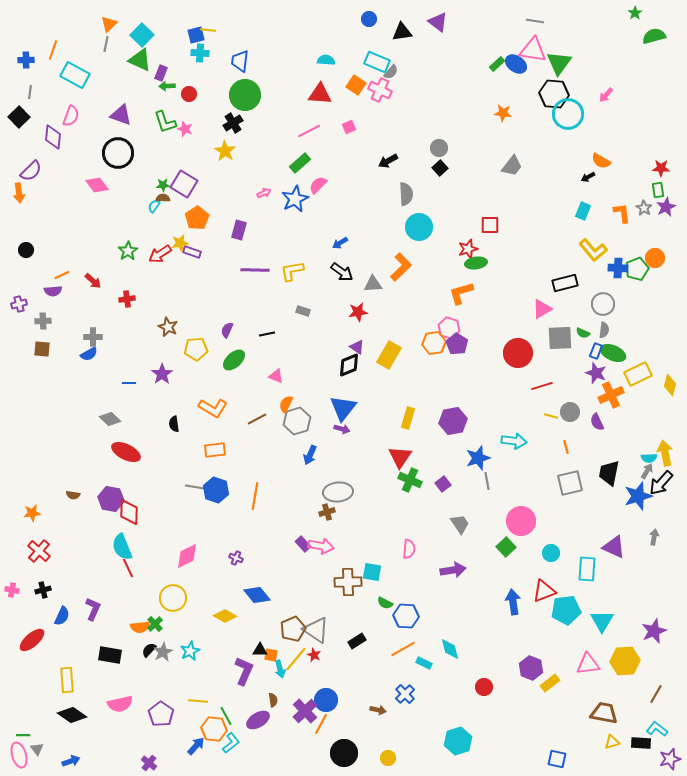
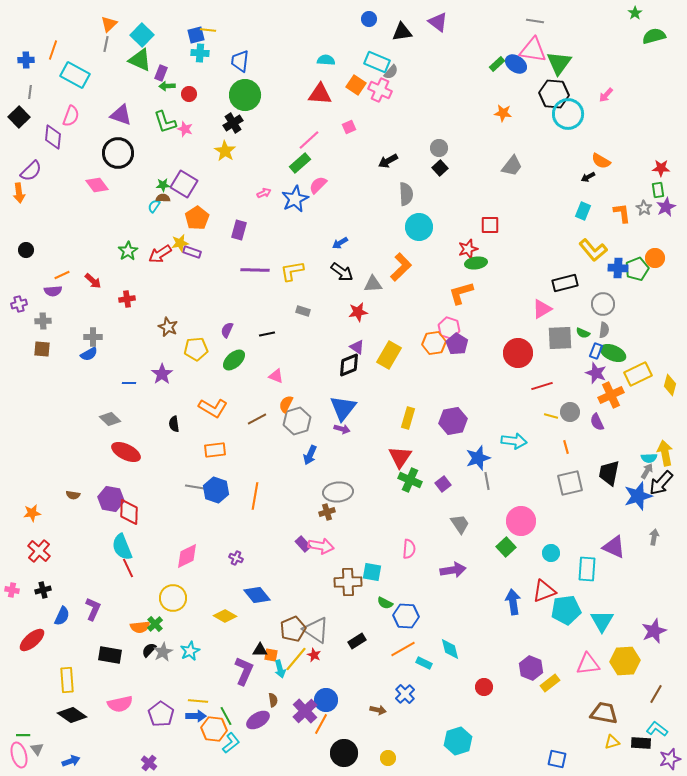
pink line at (309, 131): moved 9 px down; rotated 15 degrees counterclockwise
blue arrow at (196, 746): moved 30 px up; rotated 48 degrees clockwise
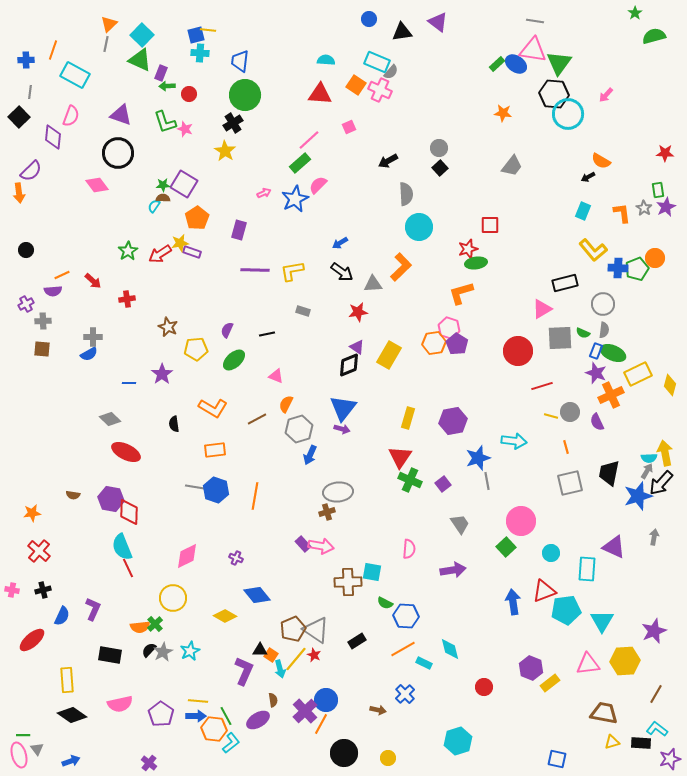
red star at (661, 168): moved 4 px right, 15 px up
purple cross at (19, 304): moved 7 px right; rotated 14 degrees counterclockwise
red circle at (518, 353): moved 2 px up
gray hexagon at (297, 421): moved 2 px right, 8 px down
orange square at (271, 655): rotated 24 degrees clockwise
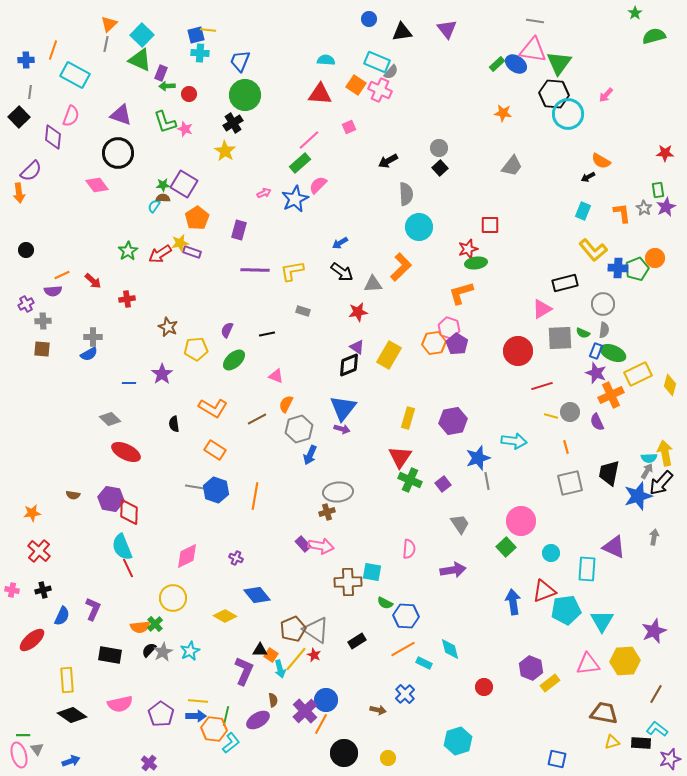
purple triangle at (438, 22): moved 9 px right, 7 px down; rotated 15 degrees clockwise
blue trapezoid at (240, 61): rotated 15 degrees clockwise
orange rectangle at (215, 450): rotated 40 degrees clockwise
green line at (226, 716): rotated 42 degrees clockwise
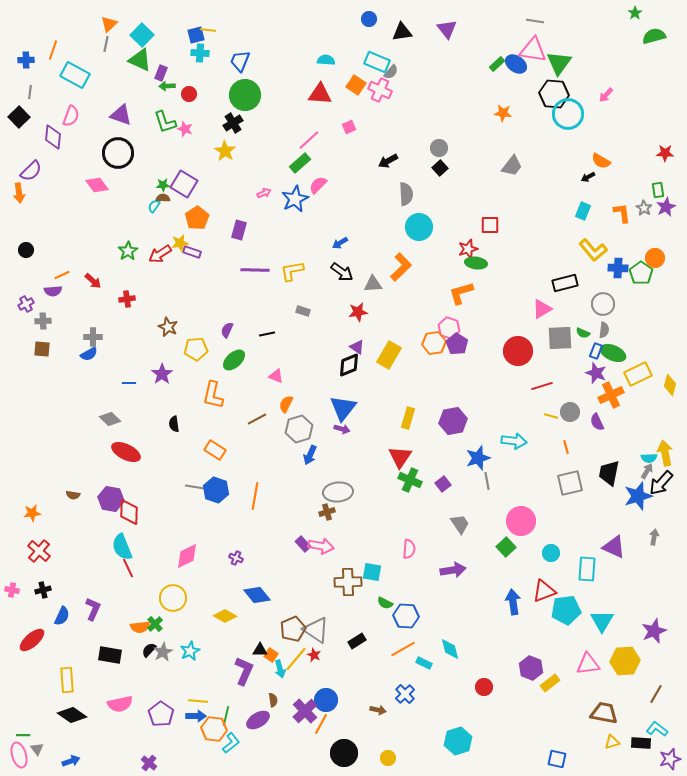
green ellipse at (476, 263): rotated 15 degrees clockwise
green pentagon at (637, 269): moved 4 px right, 4 px down; rotated 15 degrees counterclockwise
orange L-shape at (213, 408): moved 13 px up; rotated 72 degrees clockwise
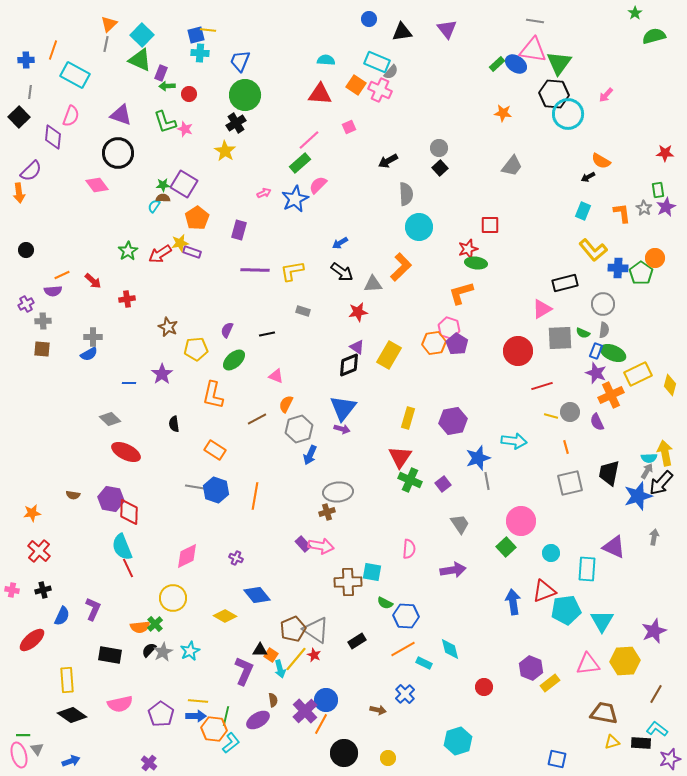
black cross at (233, 123): moved 3 px right
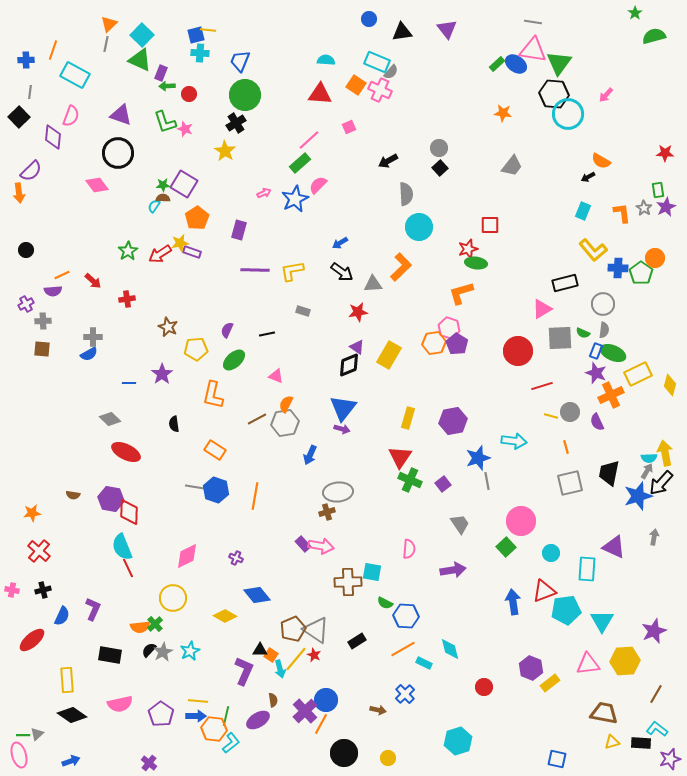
gray line at (535, 21): moved 2 px left, 1 px down
gray hexagon at (299, 429): moved 14 px left, 6 px up; rotated 8 degrees clockwise
gray triangle at (37, 749): moved 15 px up; rotated 24 degrees clockwise
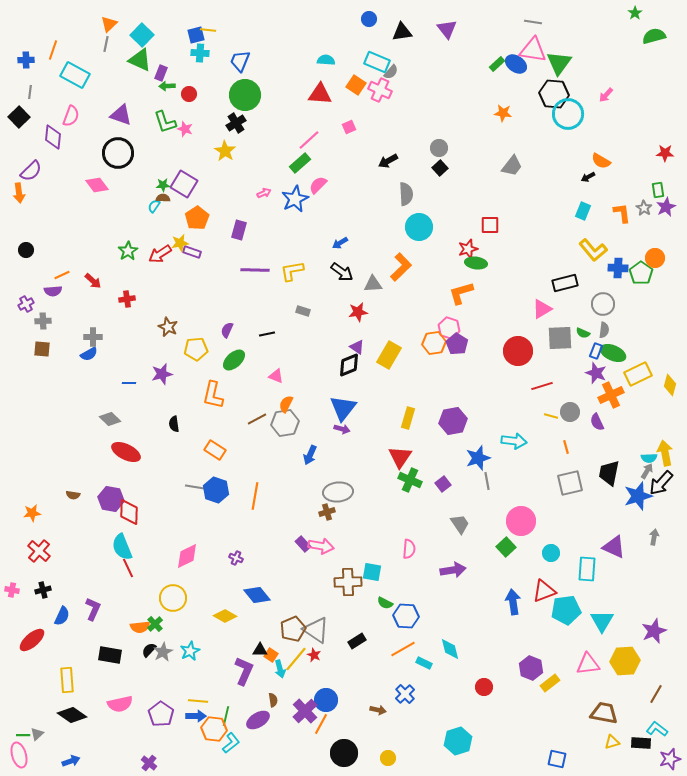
purple star at (162, 374): rotated 20 degrees clockwise
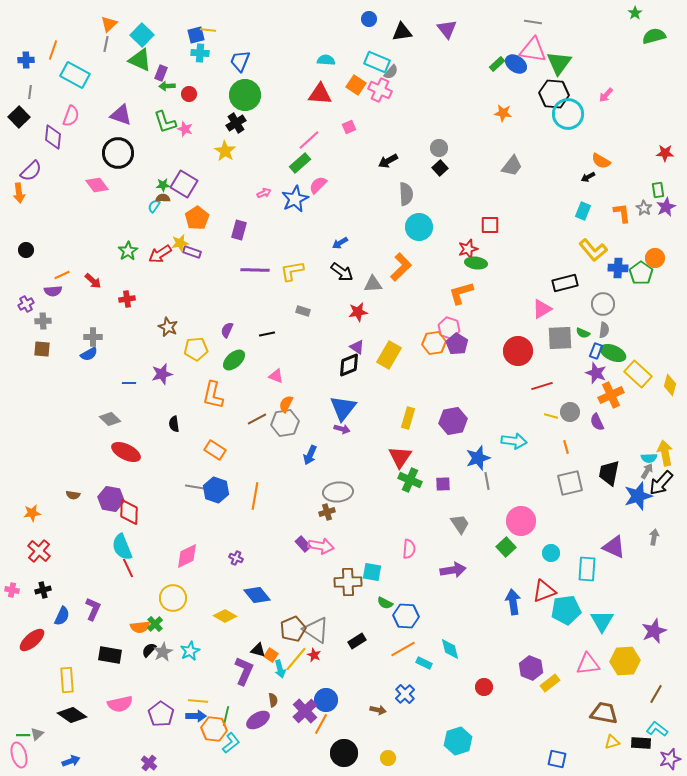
yellow rectangle at (638, 374): rotated 68 degrees clockwise
purple square at (443, 484): rotated 35 degrees clockwise
black triangle at (260, 650): moved 2 px left; rotated 14 degrees clockwise
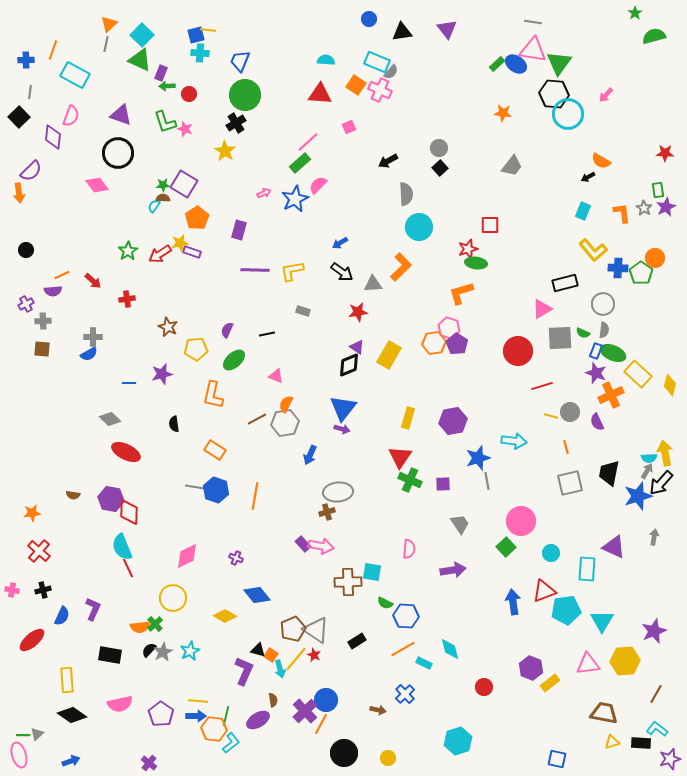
pink line at (309, 140): moved 1 px left, 2 px down
